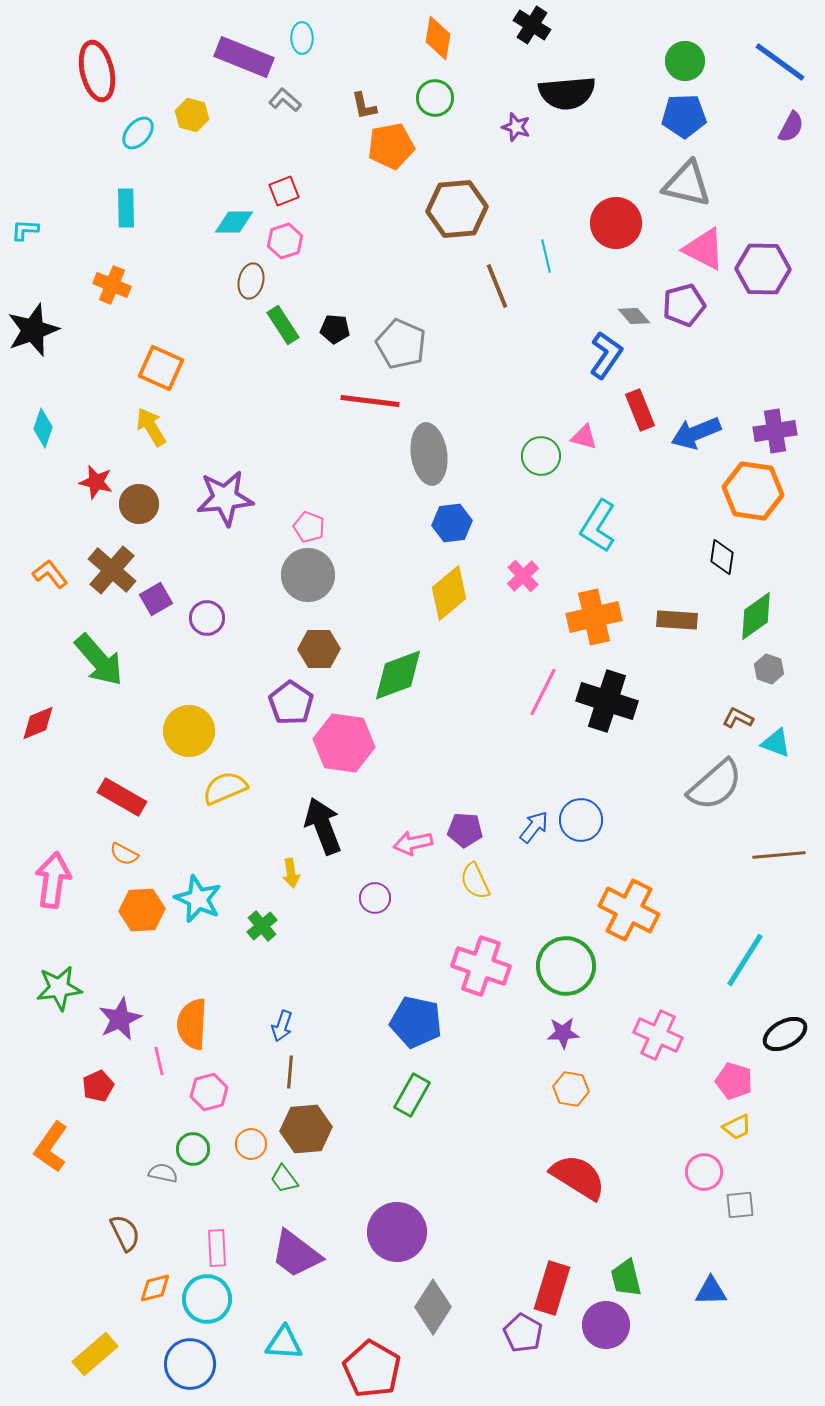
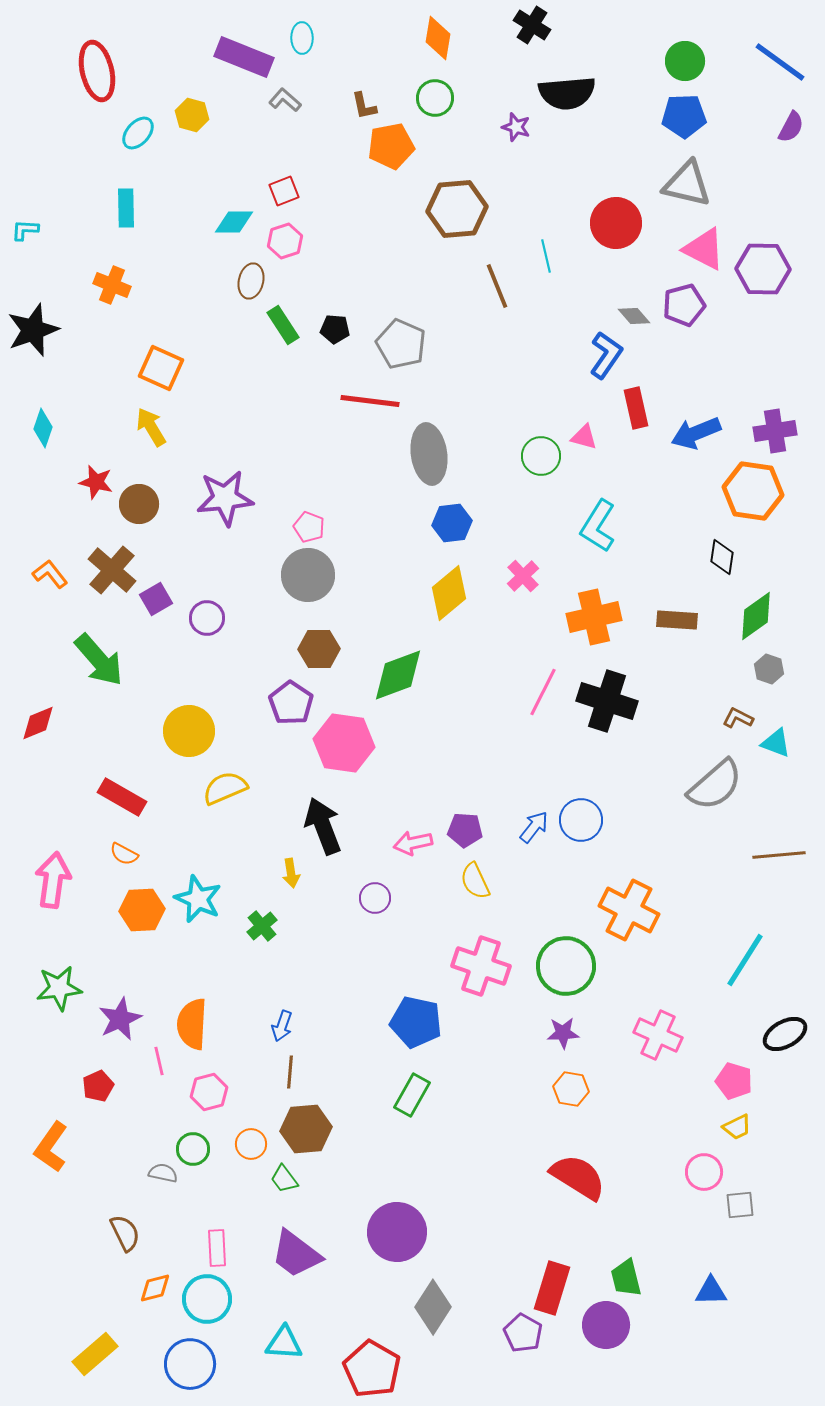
red rectangle at (640, 410): moved 4 px left, 2 px up; rotated 9 degrees clockwise
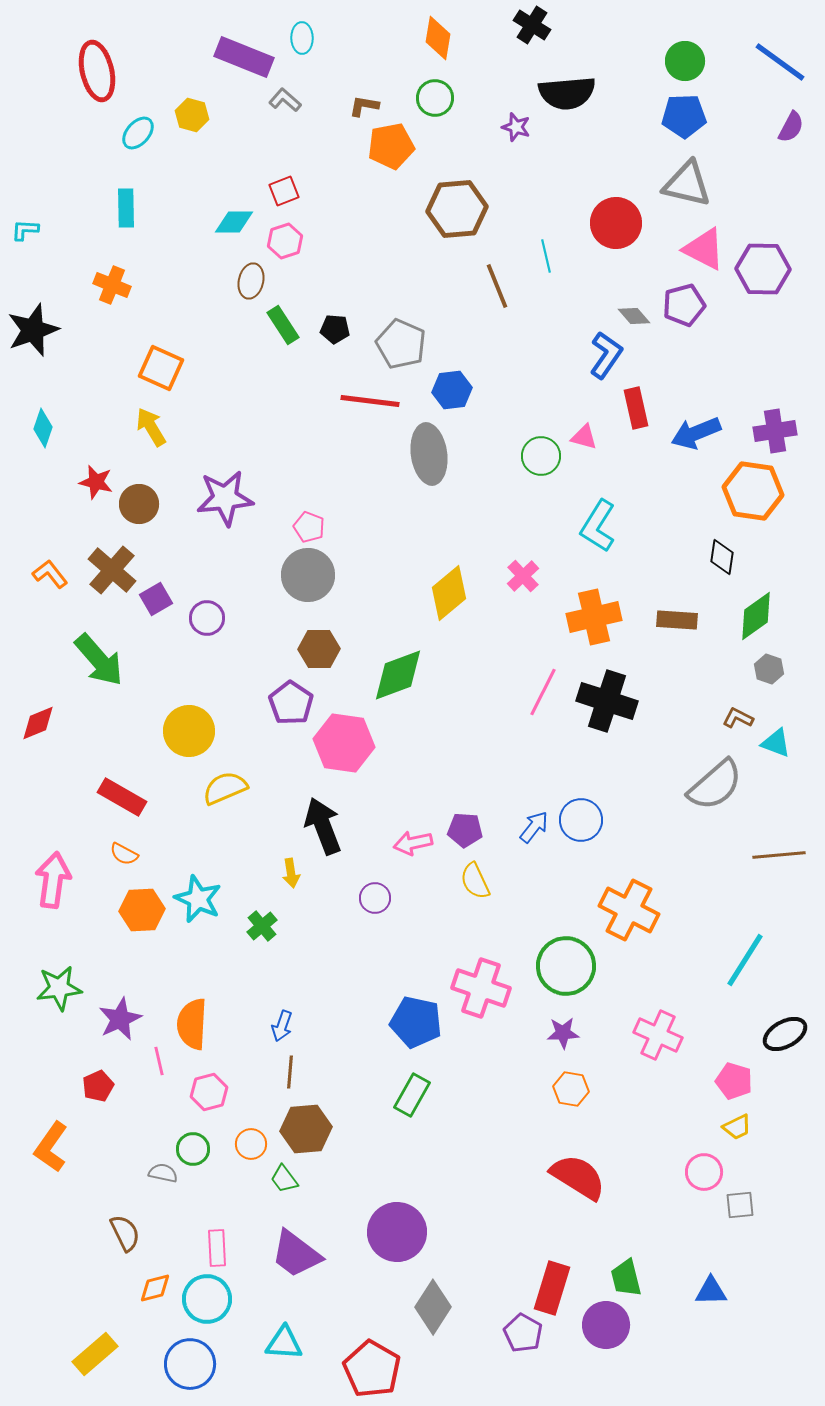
brown L-shape at (364, 106): rotated 112 degrees clockwise
blue hexagon at (452, 523): moved 133 px up
pink cross at (481, 966): moved 22 px down
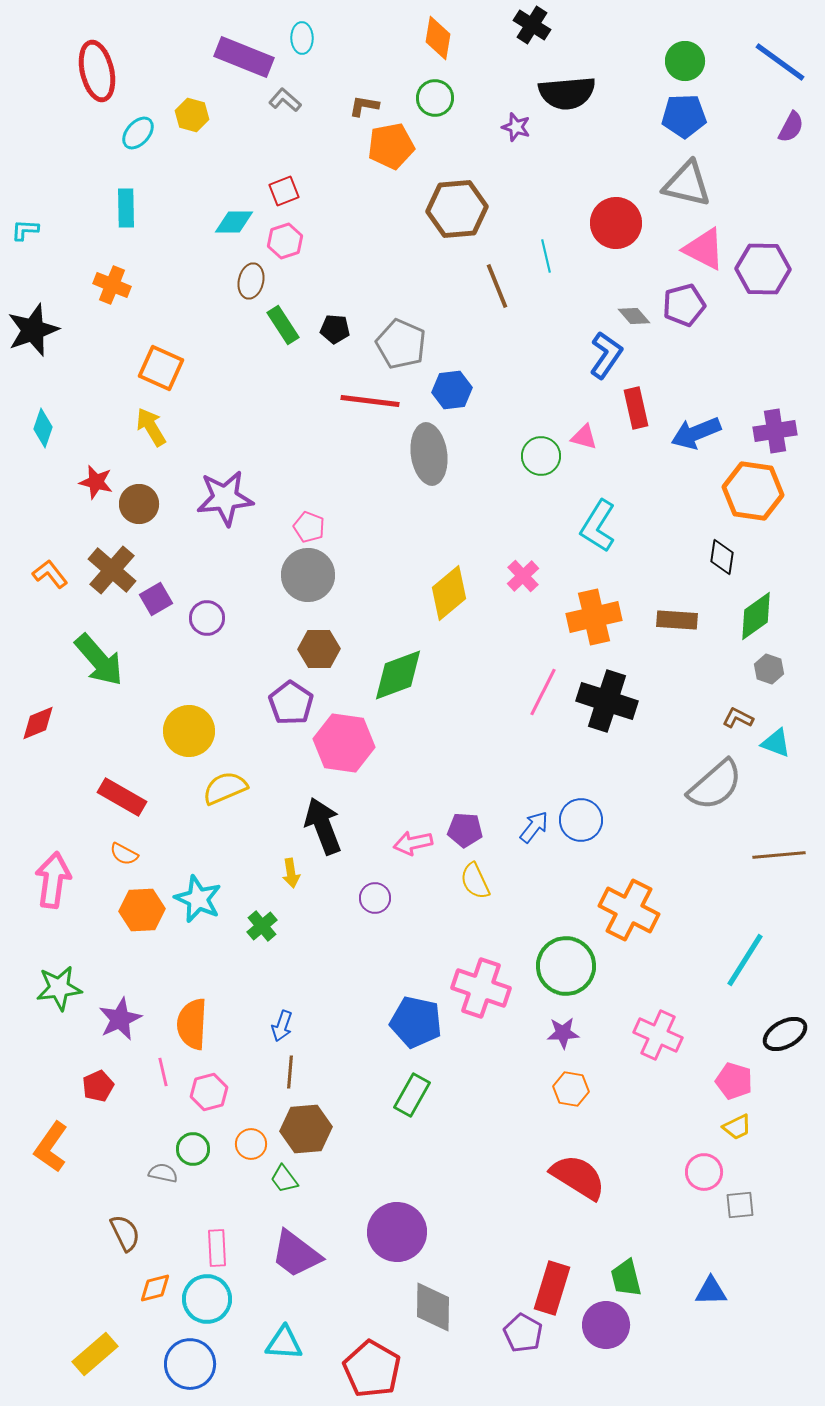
pink line at (159, 1061): moved 4 px right, 11 px down
gray diamond at (433, 1307): rotated 32 degrees counterclockwise
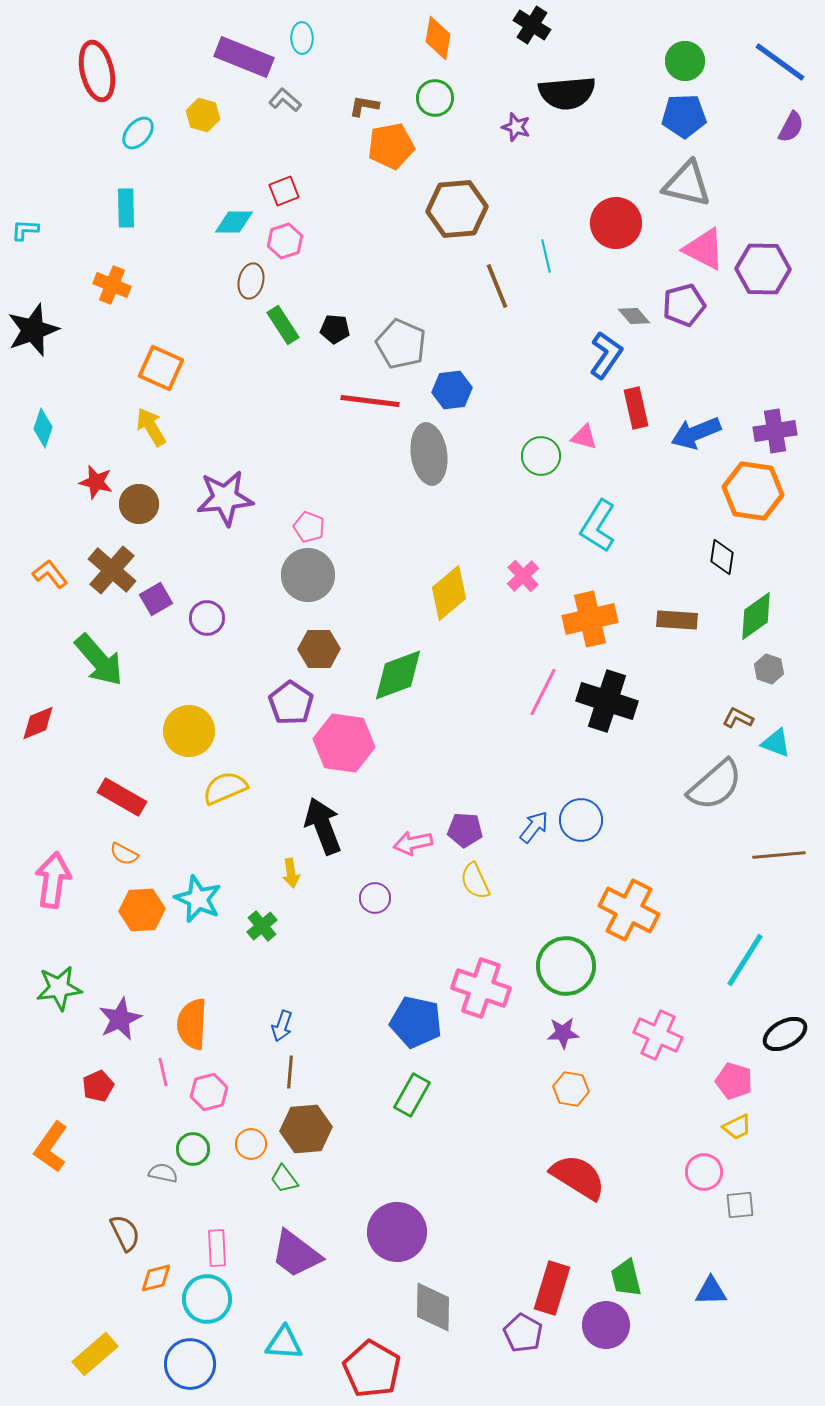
yellow hexagon at (192, 115): moved 11 px right
orange cross at (594, 617): moved 4 px left, 2 px down
orange diamond at (155, 1288): moved 1 px right, 10 px up
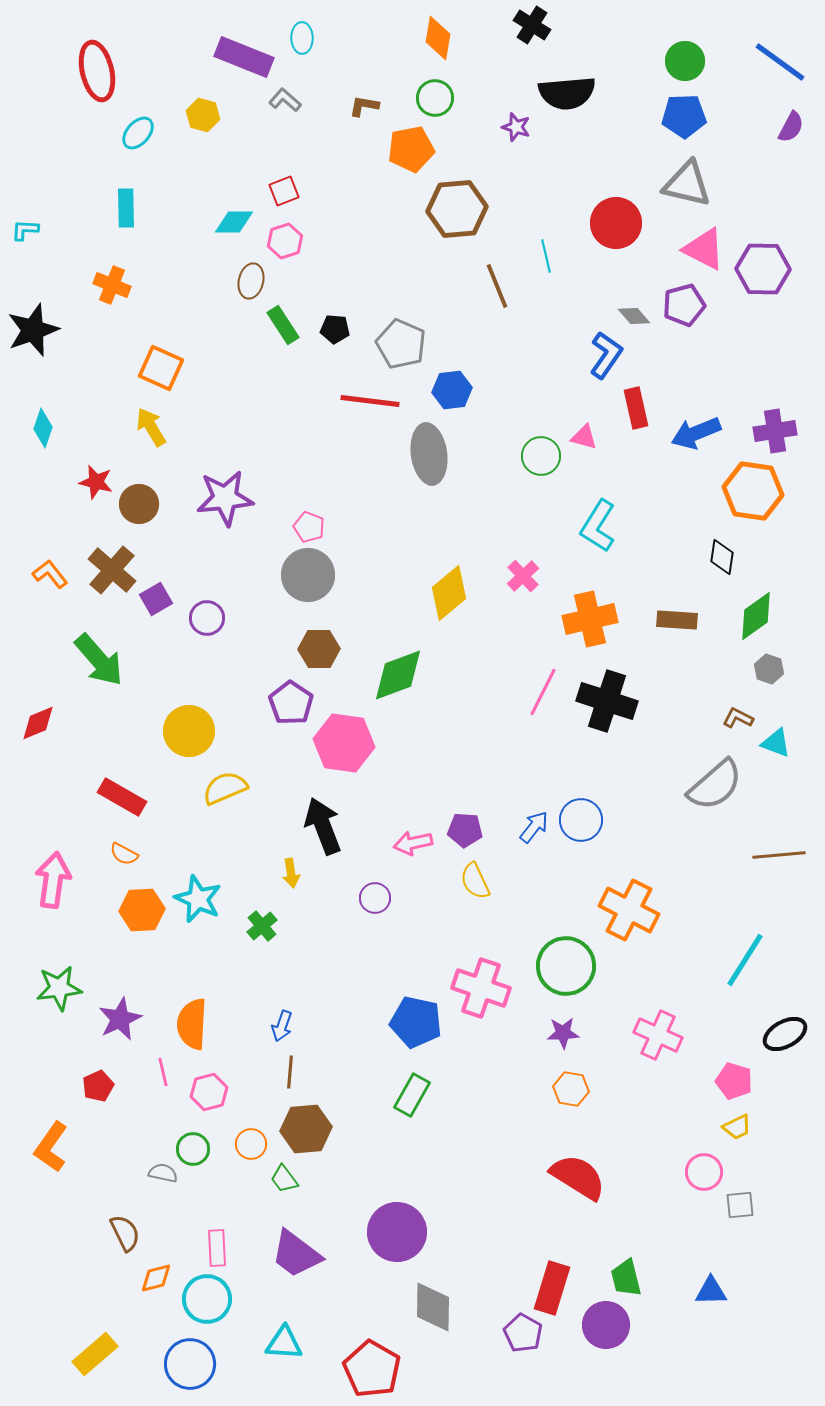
orange pentagon at (391, 146): moved 20 px right, 3 px down
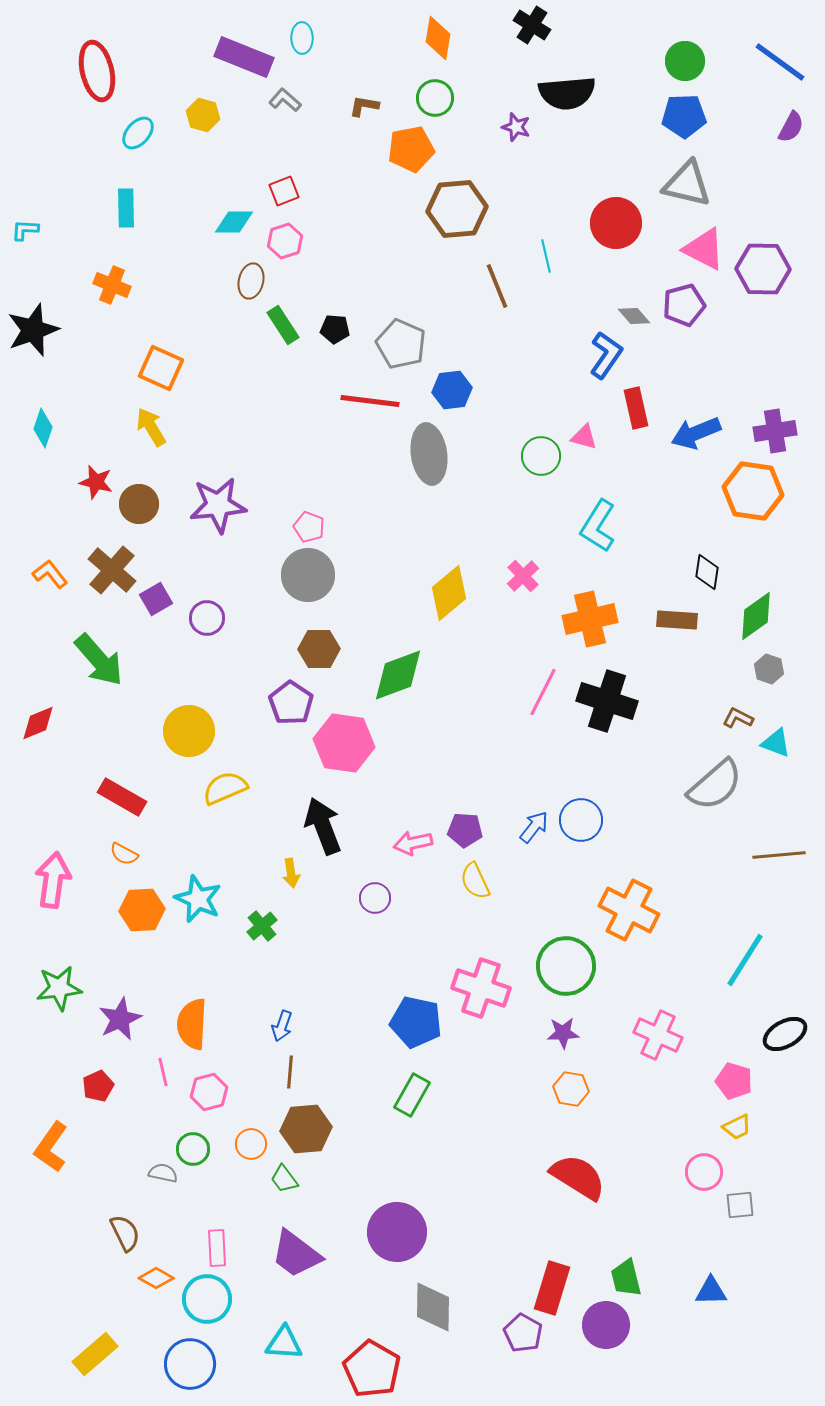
purple star at (225, 498): moved 7 px left, 7 px down
black diamond at (722, 557): moved 15 px left, 15 px down
orange diamond at (156, 1278): rotated 44 degrees clockwise
